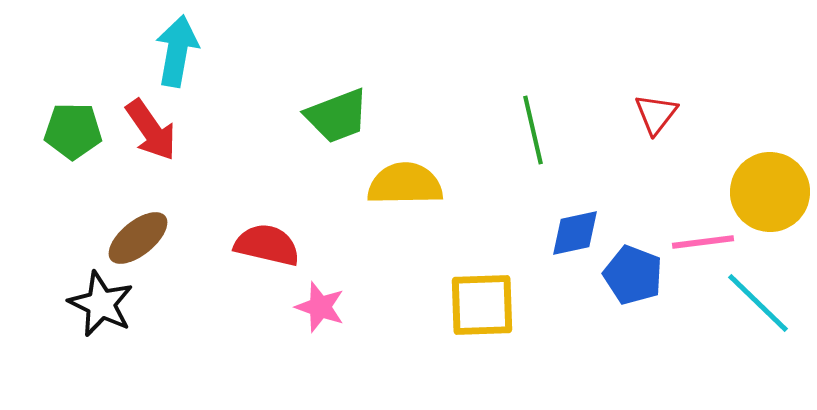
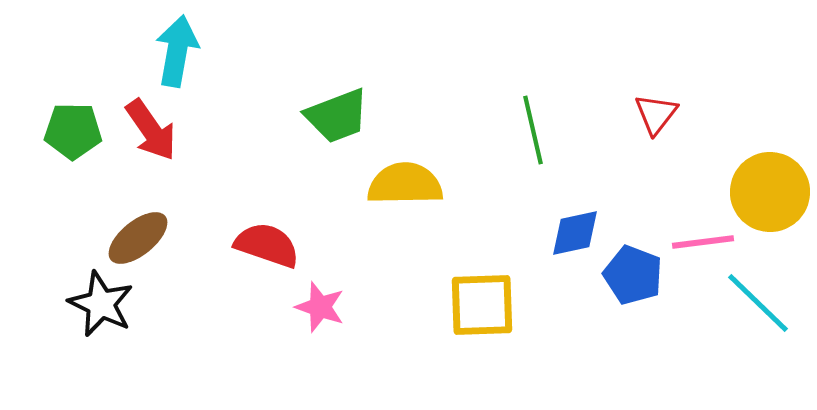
red semicircle: rotated 6 degrees clockwise
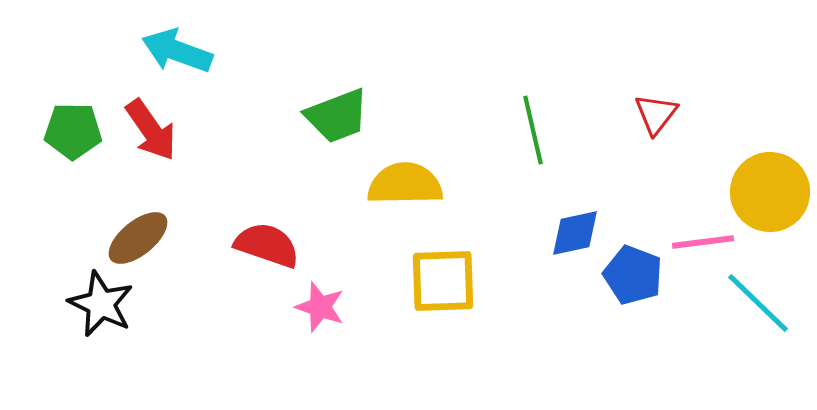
cyan arrow: rotated 80 degrees counterclockwise
yellow square: moved 39 px left, 24 px up
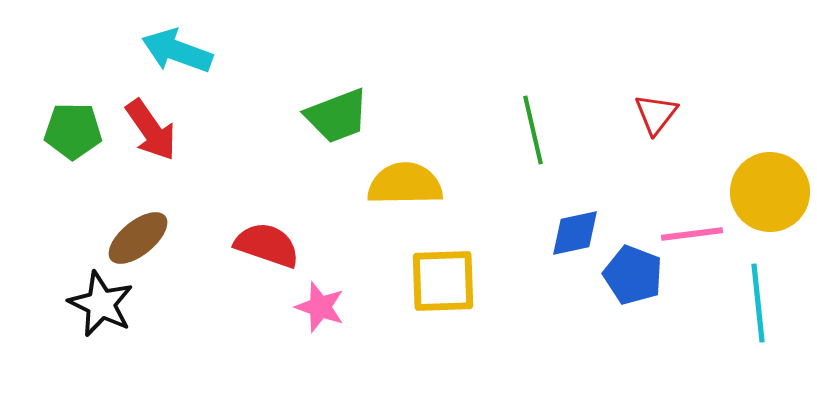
pink line: moved 11 px left, 8 px up
cyan line: rotated 40 degrees clockwise
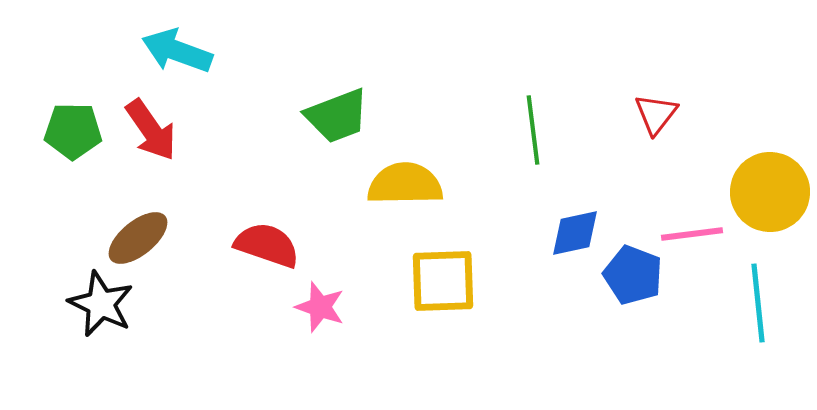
green line: rotated 6 degrees clockwise
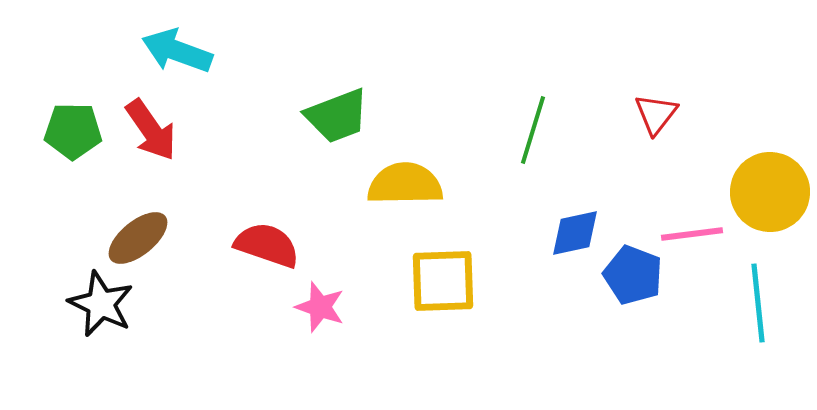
green line: rotated 24 degrees clockwise
